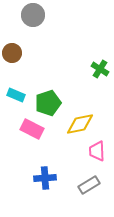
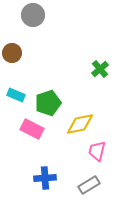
green cross: rotated 18 degrees clockwise
pink trapezoid: rotated 15 degrees clockwise
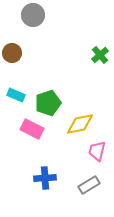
green cross: moved 14 px up
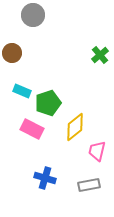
cyan rectangle: moved 6 px right, 4 px up
yellow diamond: moved 5 px left, 3 px down; rotated 28 degrees counterclockwise
blue cross: rotated 20 degrees clockwise
gray rectangle: rotated 20 degrees clockwise
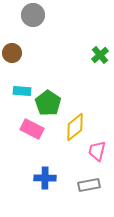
cyan rectangle: rotated 18 degrees counterclockwise
green pentagon: rotated 20 degrees counterclockwise
blue cross: rotated 15 degrees counterclockwise
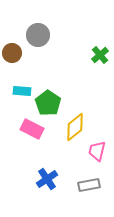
gray circle: moved 5 px right, 20 px down
blue cross: moved 2 px right, 1 px down; rotated 35 degrees counterclockwise
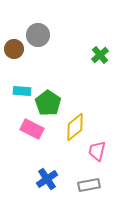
brown circle: moved 2 px right, 4 px up
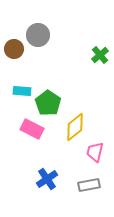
pink trapezoid: moved 2 px left, 1 px down
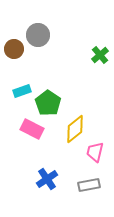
cyan rectangle: rotated 24 degrees counterclockwise
yellow diamond: moved 2 px down
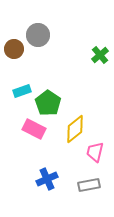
pink rectangle: moved 2 px right
blue cross: rotated 10 degrees clockwise
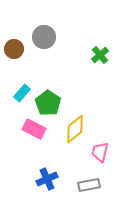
gray circle: moved 6 px right, 2 px down
cyan rectangle: moved 2 px down; rotated 30 degrees counterclockwise
pink trapezoid: moved 5 px right
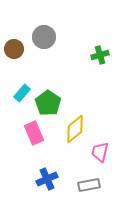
green cross: rotated 24 degrees clockwise
pink rectangle: moved 4 px down; rotated 40 degrees clockwise
